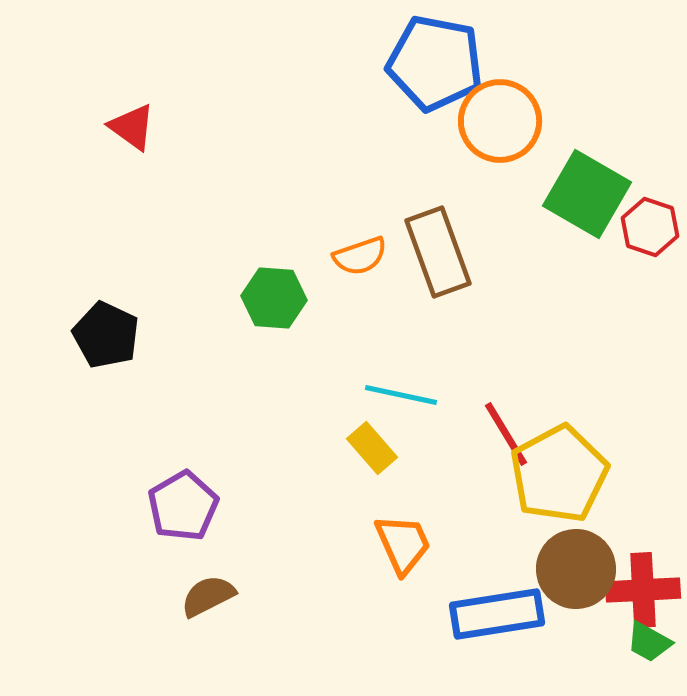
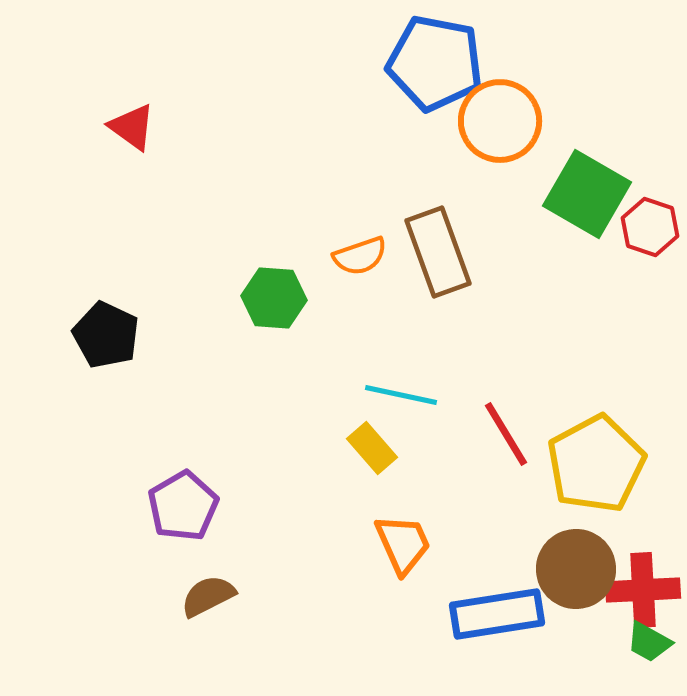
yellow pentagon: moved 37 px right, 10 px up
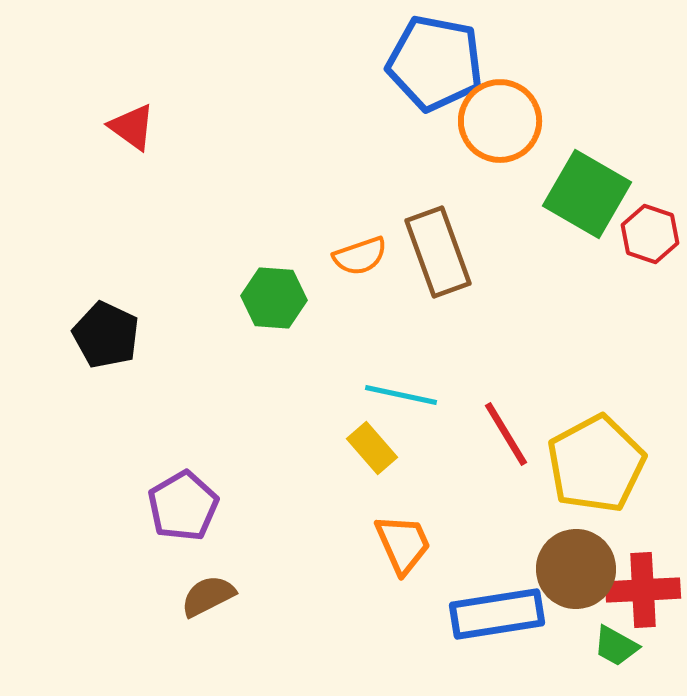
red hexagon: moved 7 px down
green trapezoid: moved 33 px left, 4 px down
